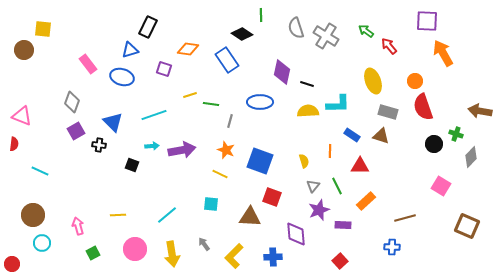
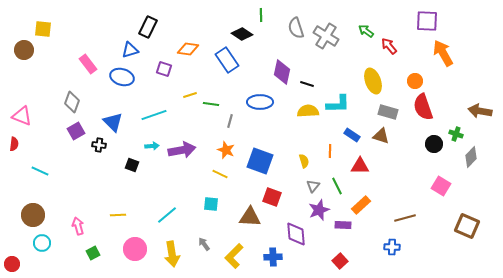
orange rectangle at (366, 201): moved 5 px left, 4 px down
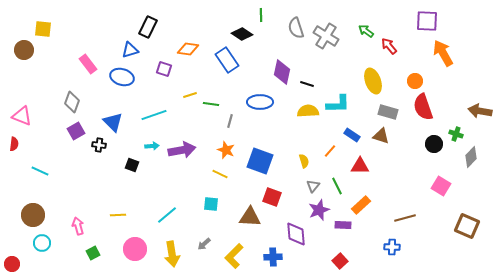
orange line at (330, 151): rotated 40 degrees clockwise
gray arrow at (204, 244): rotated 96 degrees counterclockwise
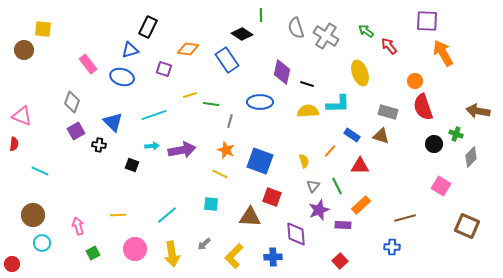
yellow ellipse at (373, 81): moved 13 px left, 8 px up
brown arrow at (480, 111): moved 2 px left
